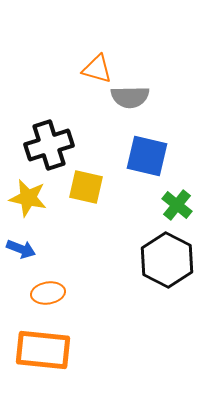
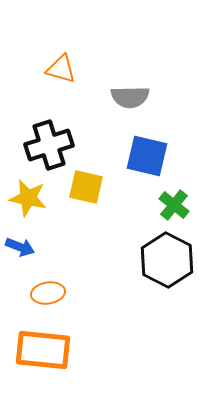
orange triangle: moved 36 px left
green cross: moved 3 px left
blue arrow: moved 1 px left, 2 px up
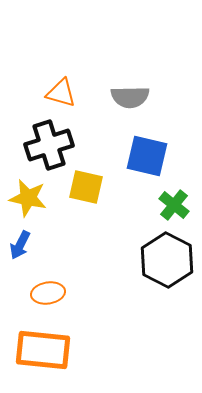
orange triangle: moved 24 px down
blue arrow: moved 2 px up; rotated 96 degrees clockwise
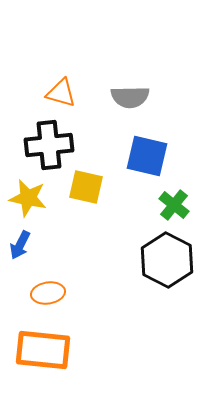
black cross: rotated 12 degrees clockwise
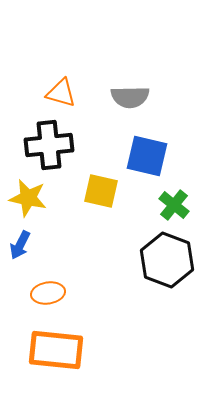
yellow square: moved 15 px right, 4 px down
black hexagon: rotated 6 degrees counterclockwise
orange rectangle: moved 13 px right
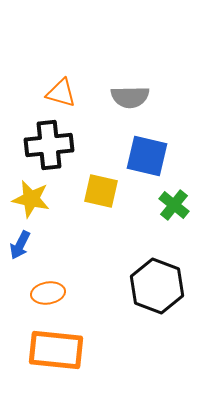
yellow star: moved 3 px right, 1 px down
black hexagon: moved 10 px left, 26 px down
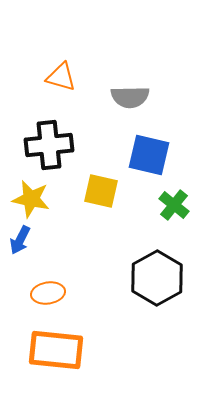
orange triangle: moved 16 px up
blue square: moved 2 px right, 1 px up
blue arrow: moved 5 px up
black hexagon: moved 8 px up; rotated 10 degrees clockwise
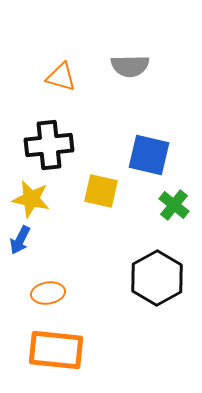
gray semicircle: moved 31 px up
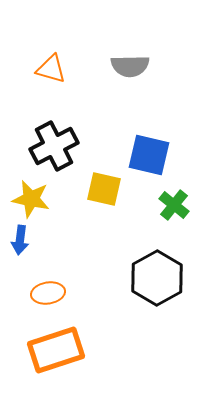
orange triangle: moved 10 px left, 8 px up
black cross: moved 5 px right, 1 px down; rotated 21 degrees counterclockwise
yellow square: moved 3 px right, 2 px up
blue arrow: rotated 20 degrees counterclockwise
orange rectangle: rotated 24 degrees counterclockwise
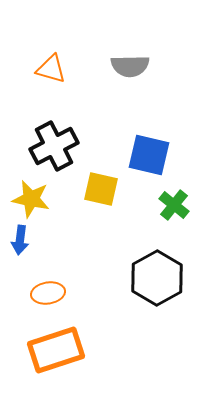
yellow square: moved 3 px left
